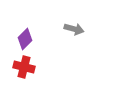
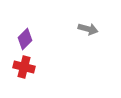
gray arrow: moved 14 px right
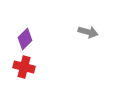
gray arrow: moved 3 px down
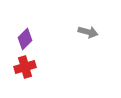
red cross: moved 1 px right; rotated 30 degrees counterclockwise
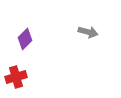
red cross: moved 9 px left, 10 px down
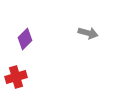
gray arrow: moved 1 px down
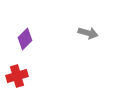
red cross: moved 1 px right, 1 px up
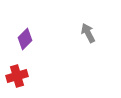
gray arrow: rotated 132 degrees counterclockwise
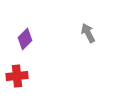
red cross: rotated 10 degrees clockwise
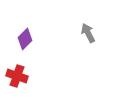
red cross: rotated 25 degrees clockwise
